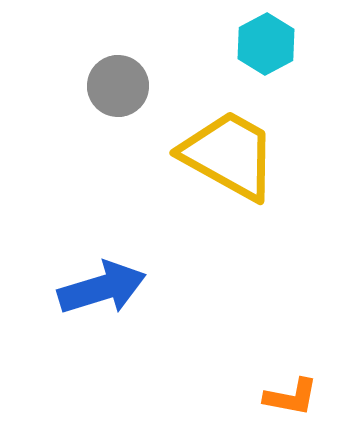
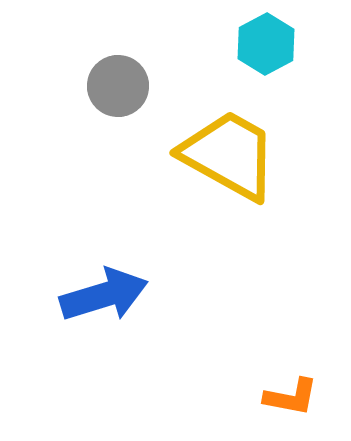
blue arrow: moved 2 px right, 7 px down
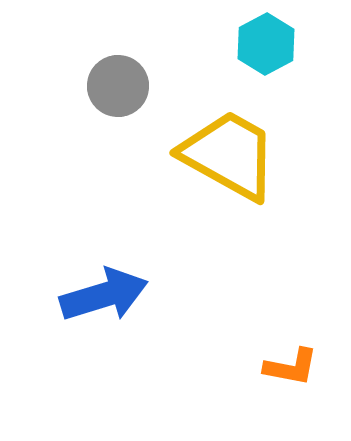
orange L-shape: moved 30 px up
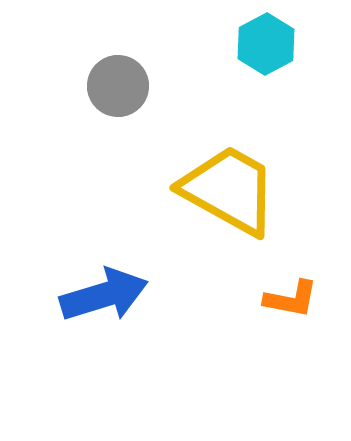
yellow trapezoid: moved 35 px down
orange L-shape: moved 68 px up
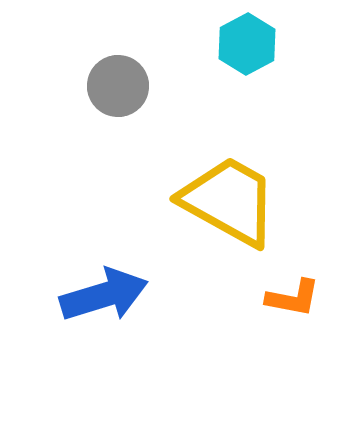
cyan hexagon: moved 19 px left
yellow trapezoid: moved 11 px down
orange L-shape: moved 2 px right, 1 px up
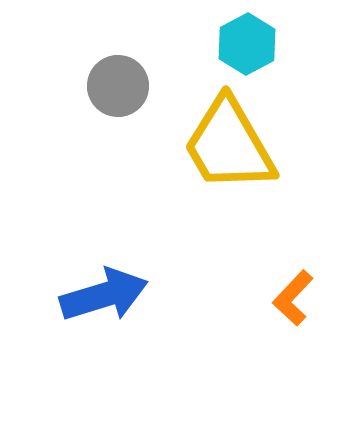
yellow trapezoid: moved 56 px up; rotated 149 degrees counterclockwise
orange L-shape: rotated 122 degrees clockwise
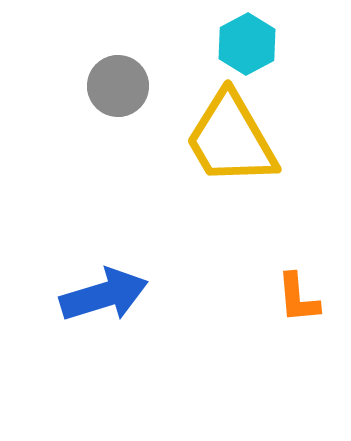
yellow trapezoid: moved 2 px right, 6 px up
orange L-shape: moved 5 px right; rotated 48 degrees counterclockwise
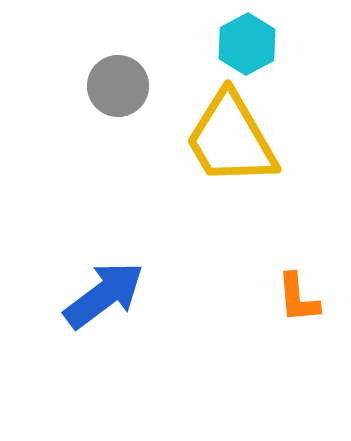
blue arrow: rotated 20 degrees counterclockwise
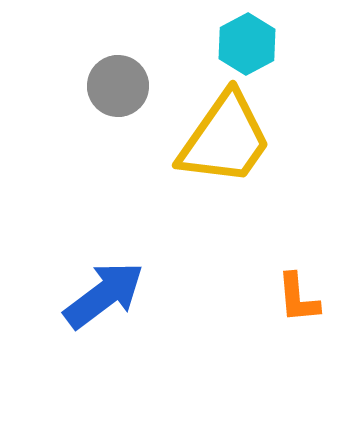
yellow trapezoid: moved 6 px left; rotated 115 degrees counterclockwise
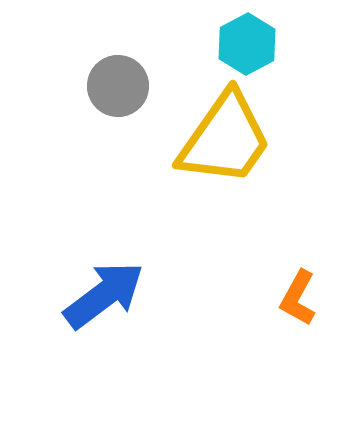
orange L-shape: rotated 34 degrees clockwise
